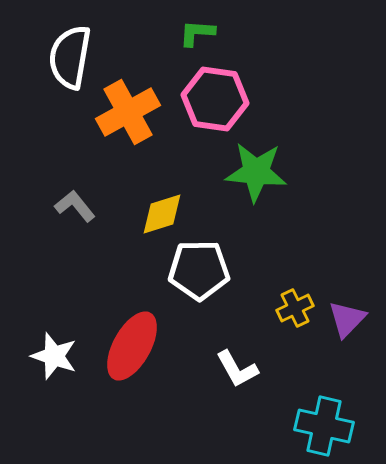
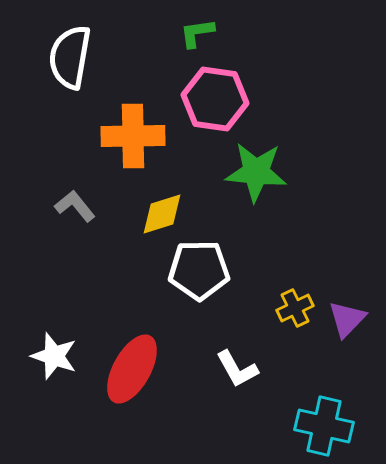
green L-shape: rotated 12 degrees counterclockwise
orange cross: moved 5 px right, 24 px down; rotated 28 degrees clockwise
red ellipse: moved 23 px down
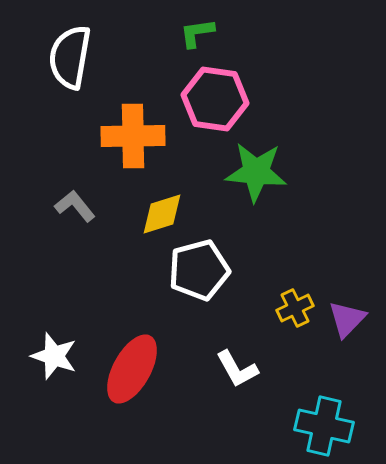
white pentagon: rotated 14 degrees counterclockwise
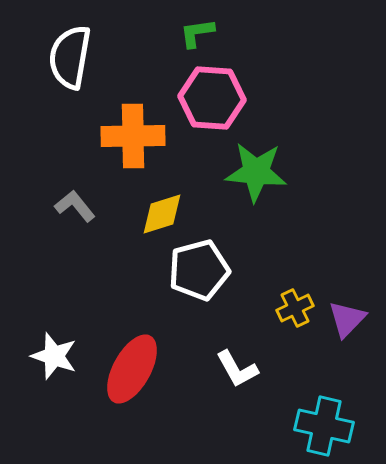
pink hexagon: moved 3 px left, 1 px up; rotated 4 degrees counterclockwise
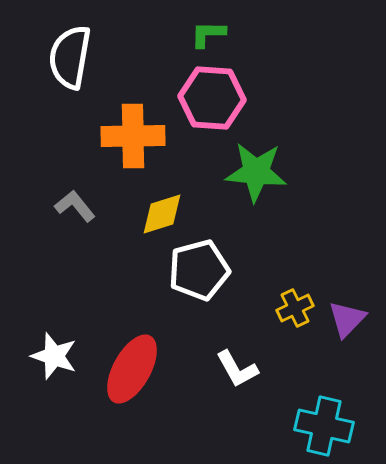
green L-shape: moved 11 px right, 1 px down; rotated 9 degrees clockwise
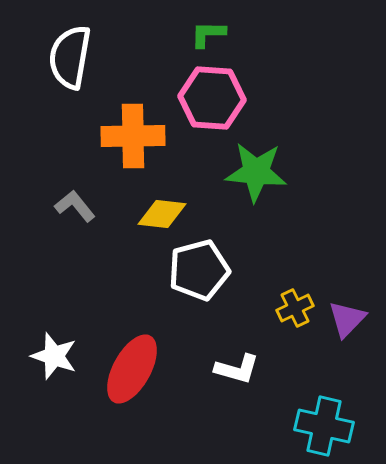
yellow diamond: rotated 24 degrees clockwise
white L-shape: rotated 45 degrees counterclockwise
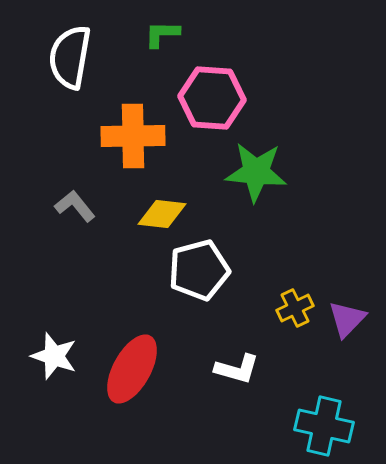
green L-shape: moved 46 px left
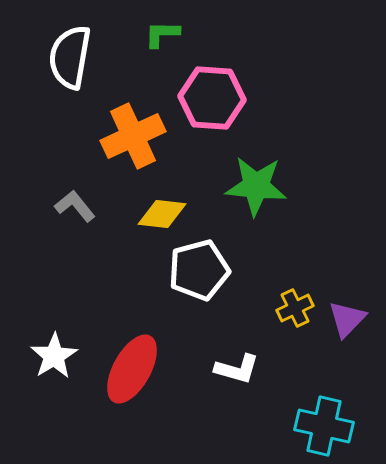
orange cross: rotated 24 degrees counterclockwise
green star: moved 14 px down
white star: rotated 21 degrees clockwise
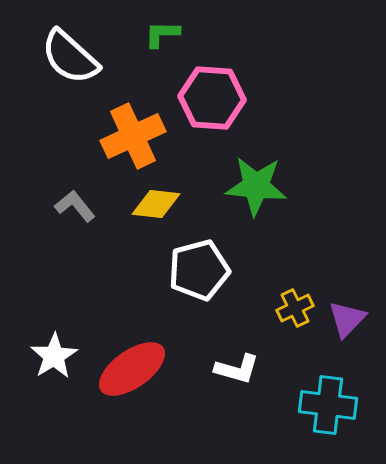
white semicircle: rotated 58 degrees counterclockwise
yellow diamond: moved 6 px left, 10 px up
red ellipse: rotated 26 degrees clockwise
cyan cross: moved 4 px right, 21 px up; rotated 6 degrees counterclockwise
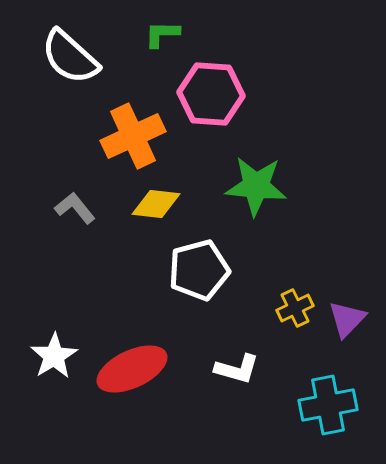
pink hexagon: moved 1 px left, 4 px up
gray L-shape: moved 2 px down
red ellipse: rotated 10 degrees clockwise
cyan cross: rotated 18 degrees counterclockwise
